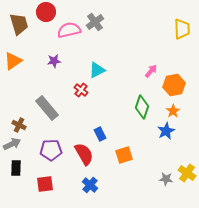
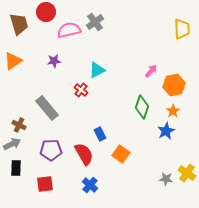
orange square: moved 3 px left, 1 px up; rotated 36 degrees counterclockwise
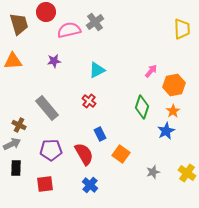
orange triangle: rotated 30 degrees clockwise
red cross: moved 8 px right, 11 px down
gray star: moved 13 px left, 7 px up; rotated 24 degrees counterclockwise
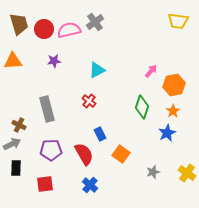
red circle: moved 2 px left, 17 px down
yellow trapezoid: moved 4 px left, 8 px up; rotated 100 degrees clockwise
gray rectangle: moved 1 px down; rotated 25 degrees clockwise
blue star: moved 1 px right, 2 px down
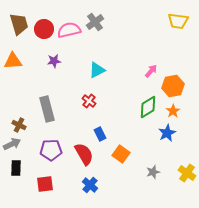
orange hexagon: moved 1 px left, 1 px down
green diamond: moved 6 px right; rotated 40 degrees clockwise
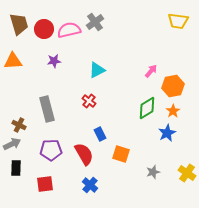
green diamond: moved 1 px left, 1 px down
orange square: rotated 18 degrees counterclockwise
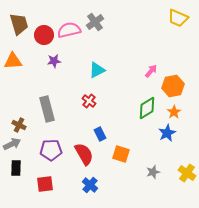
yellow trapezoid: moved 3 px up; rotated 15 degrees clockwise
red circle: moved 6 px down
orange star: moved 1 px right, 1 px down
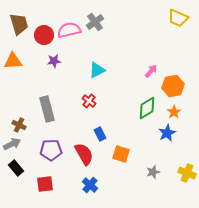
black rectangle: rotated 42 degrees counterclockwise
yellow cross: rotated 12 degrees counterclockwise
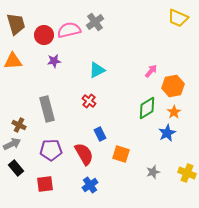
brown trapezoid: moved 3 px left
blue cross: rotated 14 degrees clockwise
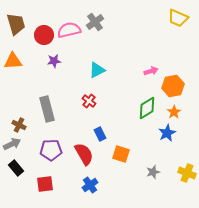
pink arrow: rotated 32 degrees clockwise
